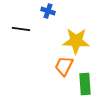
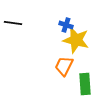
blue cross: moved 18 px right, 14 px down
black line: moved 8 px left, 6 px up
yellow star: moved 1 px up; rotated 12 degrees clockwise
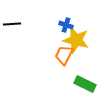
black line: moved 1 px left, 1 px down; rotated 12 degrees counterclockwise
orange trapezoid: moved 11 px up
green rectangle: rotated 60 degrees counterclockwise
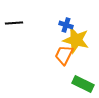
black line: moved 2 px right, 1 px up
green rectangle: moved 2 px left
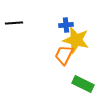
blue cross: rotated 24 degrees counterclockwise
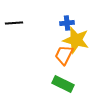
blue cross: moved 1 px right, 2 px up
green rectangle: moved 20 px left
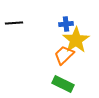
blue cross: moved 1 px left, 1 px down
yellow star: rotated 24 degrees clockwise
orange trapezoid: rotated 20 degrees clockwise
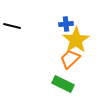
black line: moved 2 px left, 3 px down; rotated 18 degrees clockwise
orange trapezoid: moved 6 px right, 4 px down
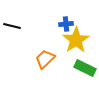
orange trapezoid: moved 25 px left
green rectangle: moved 22 px right, 16 px up
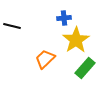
blue cross: moved 2 px left, 6 px up
green rectangle: rotated 75 degrees counterclockwise
